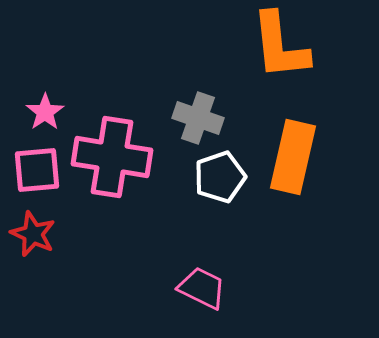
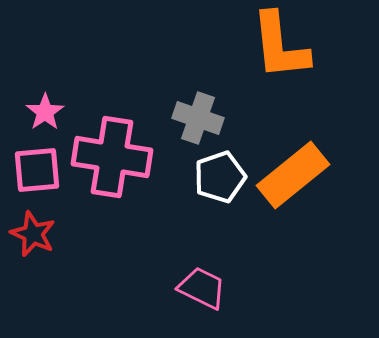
orange rectangle: moved 18 px down; rotated 38 degrees clockwise
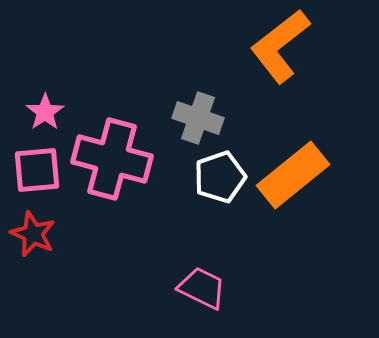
orange L-shape: rotated 58 degrees clockwise
pink cross: moved 2 px down; rotated 6 degrees clockwise
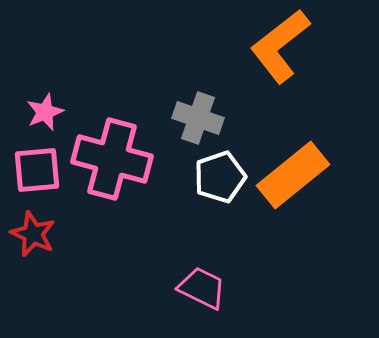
pink star: rotated 12 degrees clockwise
